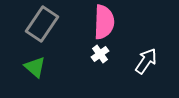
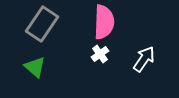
white arrow: moved 2 px left, 2 px up
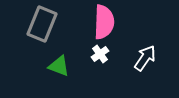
gray rectangle: rotated 12 degrees counterclockwise
white arrow: moved 1 px right, 1 px up
green triangle: moved 24 px right, 1 px up; rotated 20 degrees counterclockwise
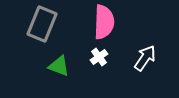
white cross: moved 1 px left, 3 px down
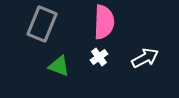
white arrow: rotated 28 degrees clockwise
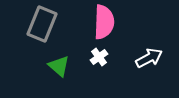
white arrow: moved 4 px right
green triangle: rotated 20 degrees clockwise
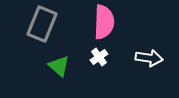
white arrow: rotated 36 degrees clockwise
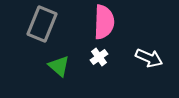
white arrow: rotated 16 degrees clockwise
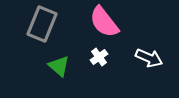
pink semicircle: rotated 140 degrees clockwise
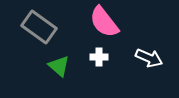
gray rectangle: moved 3 px left, 3 px down; rotated 76 degrees counterclockwise
white cross: rotated 36 degrees clockwise
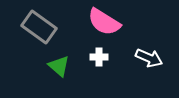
pink semicircle: rotated 20 degrees counterclockwise
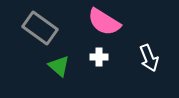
gray rectangle: moved 1 px right, 1 px down
white arrow: rotated 44 degrees clockwise
